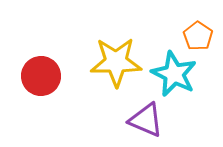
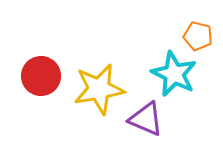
orange pentagon: rotated 20 degrees counterclockwise
yellow star: moved 17 px left, 27 px down; rotated 9 degrees counterclockwise
purple triangle: moved 1 px up
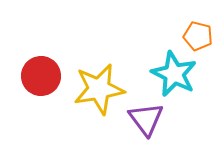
purple triangle: rotated 30 degrees clockwise
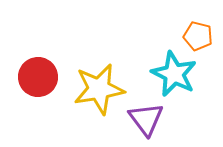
red circle: moved 3 px left, 1 px down
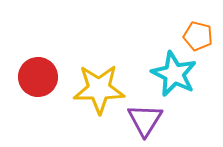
yellow star: rotated 9 degrees clockwise
purple triangle: moved 1 px left, 1 px down; rotated 9 degrees clockwise
